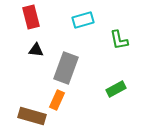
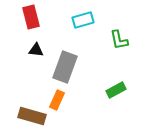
gray rectangle: moved 1 px left, 1 px up
green rectangle: moved 1 px down
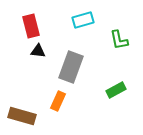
red rectangle: moved 9 px down
black triangle: moved 2 px right, 1 px down
gray rectangle: moved 6 px right
orange rectangle: moved 1 px right, 1 px down
brown rectangle: moved 10 px left
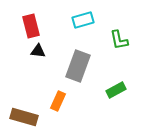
gray rectangle: moved 7 px right, 1 px up
brown rectangle: moved 2 px right, 1 px down
